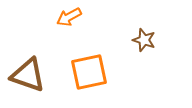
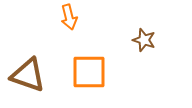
orange arrow: rotated 75 degrees counterclockwise
orange square: rotated 12 degrees clockwise
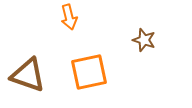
orange square: rotated 12 degrees counterclockwise
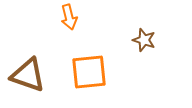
orange square: rotated 6 degrees clockwise
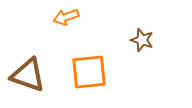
orange arrow: moved 3 px left; rotated 85 degrees clockwise
brown star: moved 2 px left
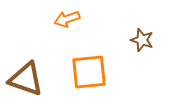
orange arrow: moved 1 px right, 2 px down
brown triangle: moved 2 px left, 4 px down
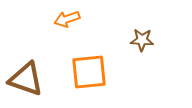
brown star: rotated 15 degrees counterclockwise
